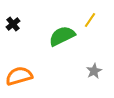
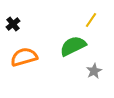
yellow line: moved 1 px right
green semicircle: moved 11 px right, 10 px down
orange semicircle: moved 5 px right, 19 px up
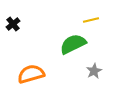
yellow line: rotated 42 degrees clockwise
green semicircle: moved 2 px up
orange semicircle: moved 7 px right, 17 px down
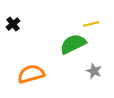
yellow line: moved 4 px down
gray star: rotated 21 degrees counterclockwise
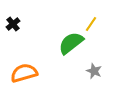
yellow line: rotated 42 degrees counterclockwise
green semicircle: moved 2 px left, 1 px up; rotated 12 degrees counterclockwise
orange semicircle: moved 7 px left, 1 px up
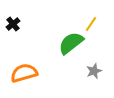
gray star: rotated 28 degrees clockwise
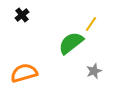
black cross: moved 9 px right, 9 px up
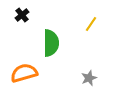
green semicircle: moved 20 px left; rotated 128 degrees clockwise
gray star: moved 5 px left, 7 px down
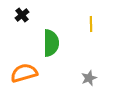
yellow line: rotated 35 degrees counterclockwise
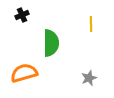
black cross: rotated 16 degrees clockwise
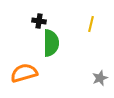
black cross: moved 17 px right, 6 px down; rotated 32 degrees clockwise
yellow line: rotated 14 degrees clockwise
gray star: moved 11 px right
